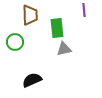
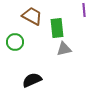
brown trapezoid: moved 2 px right, 1 px down; rotated 60 degrees counterclockwise
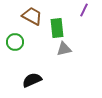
purple line: rotated 32 degrees clockwise
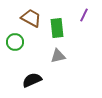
purple line: moved 5 px down
brown trapezoid: moved 1 px left, 2 px down
gray triangle: moved 6 px left, 7 px down
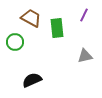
gray triangle: moved 27 px right
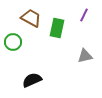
green rectangle: rotated 18 degrees clockwise
green circle: moved 2 px left
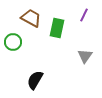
gray triangle: rotated 42 degrees counterclockwise
black semicircle: moved 3 px right; rotated 36 degrees counterclockwise
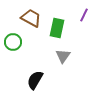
gray triangle: moved 22 px left
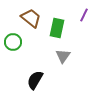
brown trapezoid: rotated 10 degrees clockwise
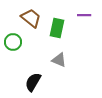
purple line: rotated 64 degrees clockwise
gray triangle: moved 4 px left, 4 px down; rotated 42 degrees counterclockwise
black semicircle: moved 2 px left, 2 px down
